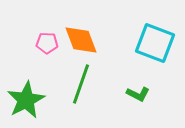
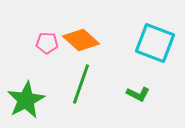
orange diamond: rotated 27 degrees counterclockwise
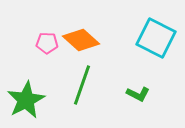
cyan square: moved 1 px right, 5 px up; rotated 6 degrees clockwise
green line: moved 1 px right, 1 px down
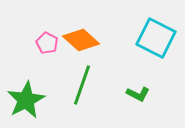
pink pentagon: rotated 25 degrees clockwise
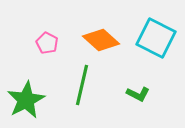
orange diamond: moved 20 px right
green line: rotated 6 degrees counterclockwise
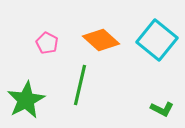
cyan square: moved 1 px right, 2 px down; rotated 12 degrees clockwise
green line: moved 2 px left
green L-shape: moved 24 px right, 15 px down
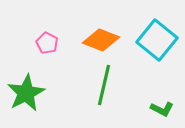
orange diamond: rotated 21 degrees counterclockwise
green line: moved 24 px right
green star: moved 7 px up
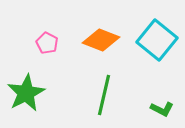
green line: moved 10 px down
